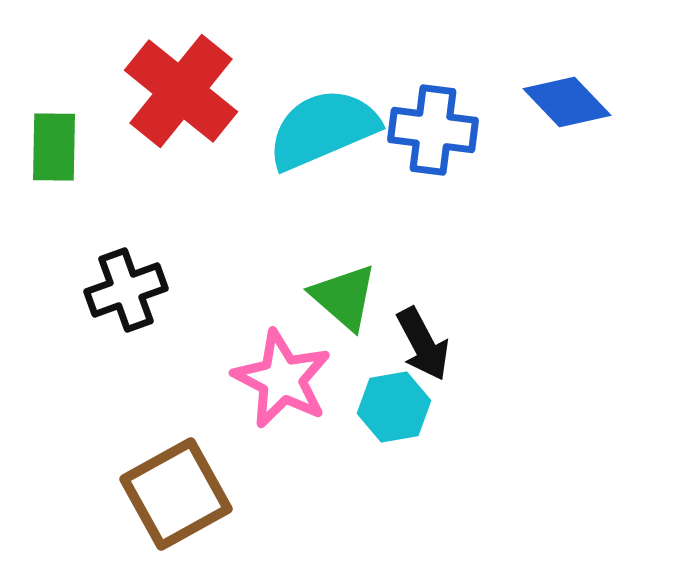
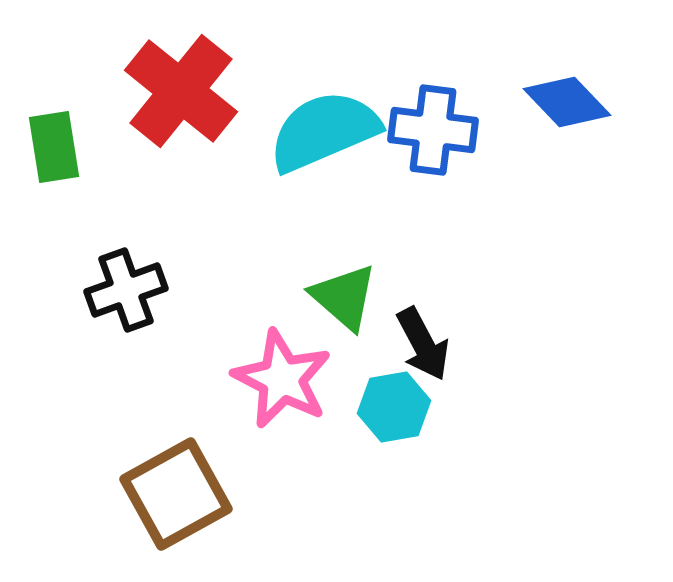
cyan semicircle: moved 1 px right, 2 px down
green rectangle: rotated 10 degrees counterclockwise
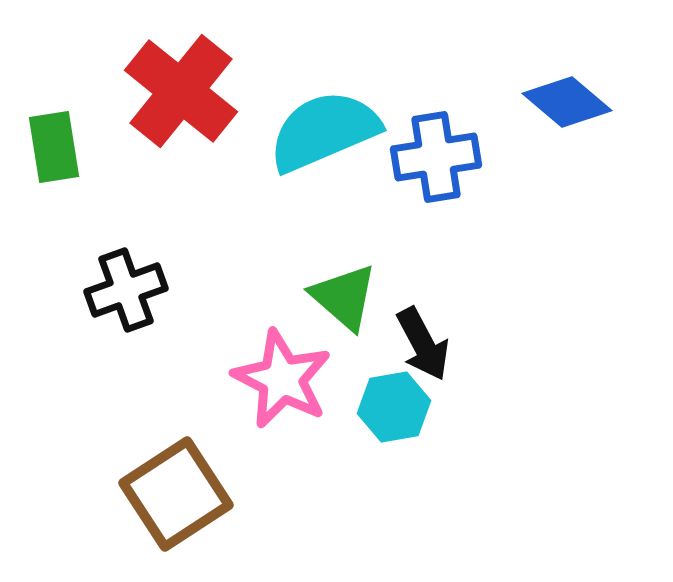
blue diamond: rotated 6 degrees counterclockwise
blue cross: moved 3 px right, 27 px down; rotated 16 degrees counterclockwise
brown square: rotated 4 degrees counterclockwise
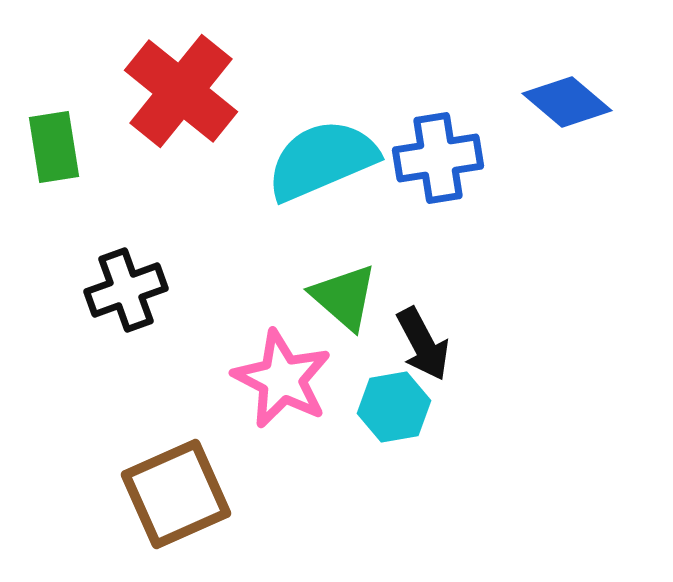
cyan semicircle: moved 2 px left, 29 px down
blue cross: moved 2 px right, 1 px down
brown square: rotated 9 degrees clockwise
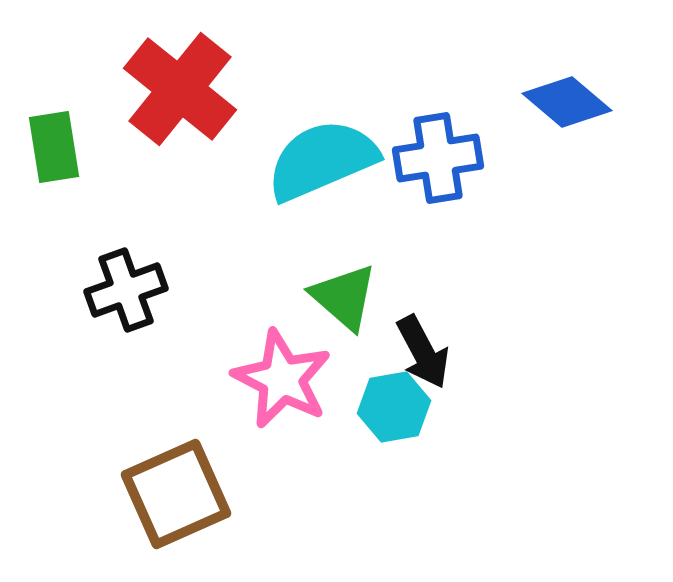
red cross: moved 1 px left, 2 px up
black arrow: moved 8 px down
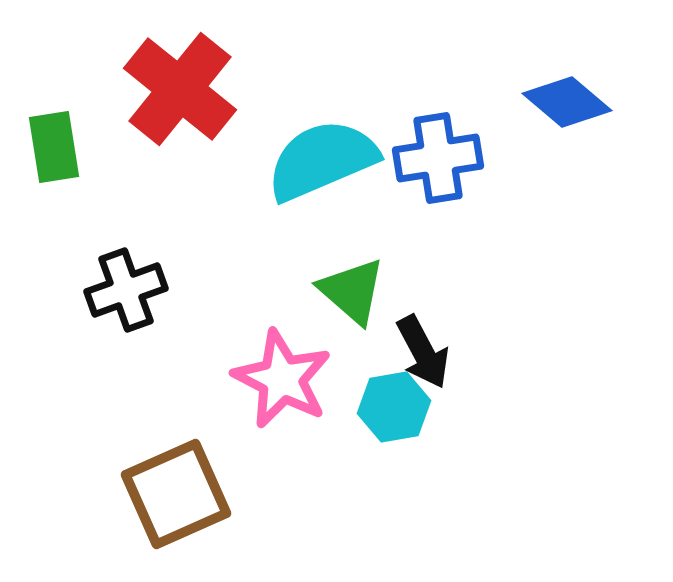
green triangle: moved 8 px right, 6 px up
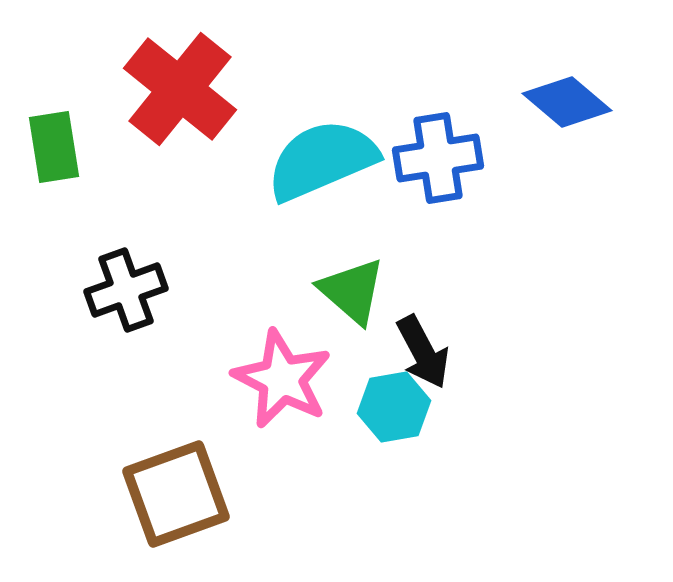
brown square: rotated 4 degrees clockwise
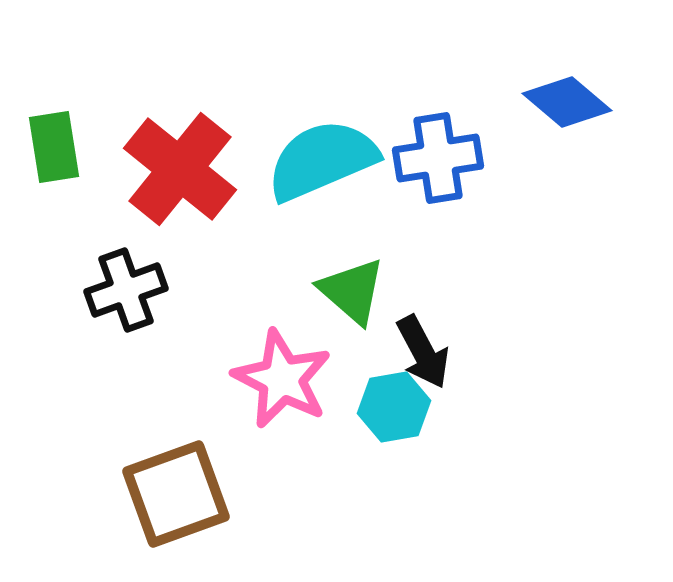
red cross: moved 80 px down
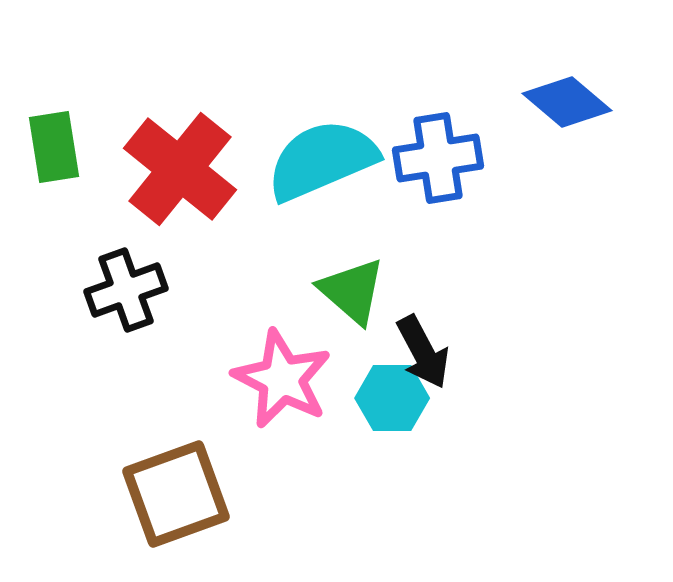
cyan hexagon: moved 2 px left, 9 px up; rotated 10 degrees clockwise
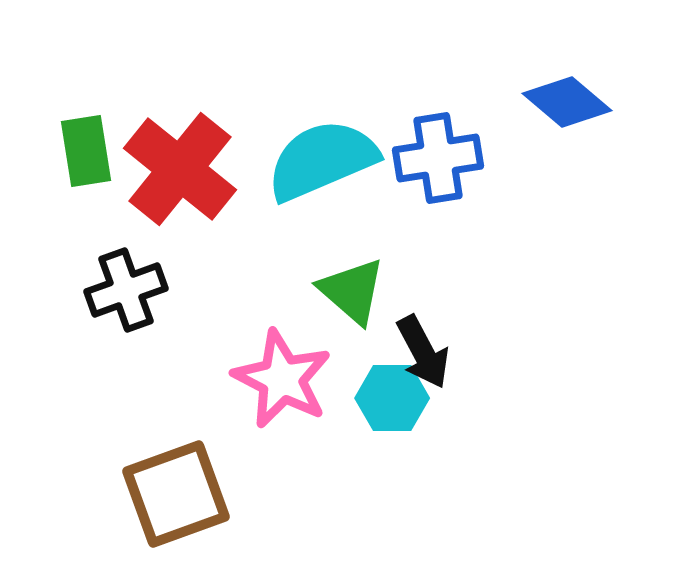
green rectangle: moved 32 px right, 4 px down
